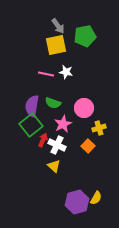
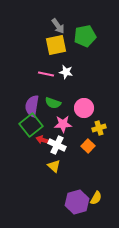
pink star: rotated 24 degrees clockwise
red arrow: rotated 96 degrees counterclockwise
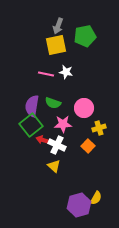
gray arrow: rotated 56 degrees clockwise
purple hexagon: moved 2 px right, 3 px down
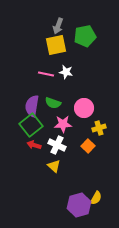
red arrow: moved 9 px left, 5 px down
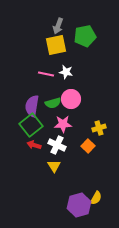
green semicircle: rotated 35 degrees counterclockwise
pink circle: moved 13 px left, 9 px up
yellow triangle: rotated 16 degrees clockwise
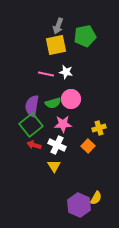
purple hexagon: rotated 20 degrees counterclockwise
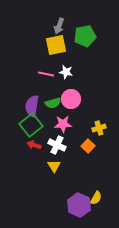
gray arrow: moved 1 px right
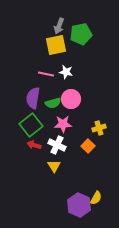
green pentagon: moved 4 px left, 2 px up
purple semicircle: moved 1 px right, 8 px up
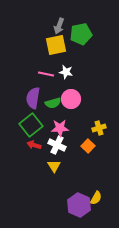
pink star: moved 3 px left, 4 px down
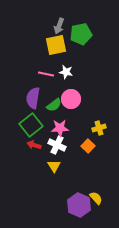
green semicircle: moved 1 px right, 2 px down; rotated 21 degrees counterclockwise
yellow semicircle: rotated 72 degrees counterclockwise
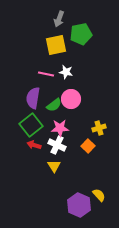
gray arrow: moved 7 px up
yellow semicircle: moved 3 px right, 3 px up
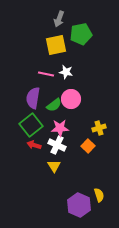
yellow semicircle: rotated 24 degrees clockwise
